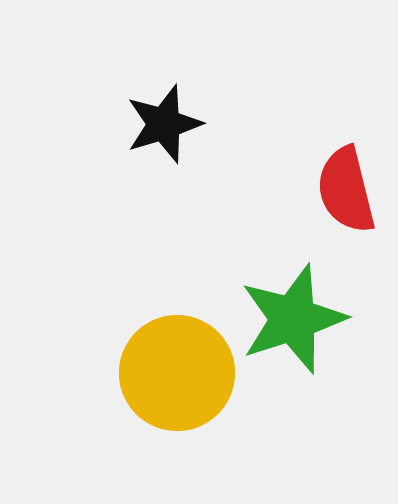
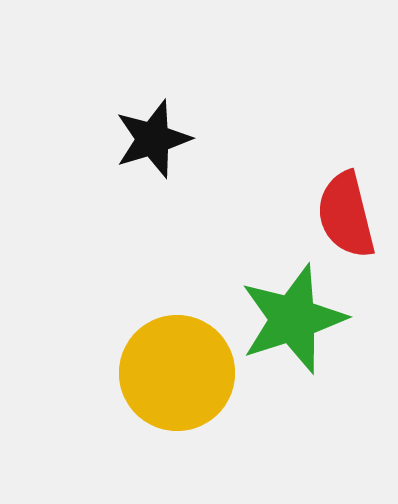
black star: moved 11 px left, 15 px down
red semicircle: moved 25 px down
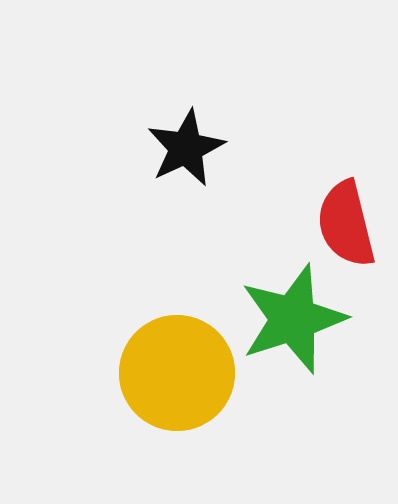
black star: moved 33 px right, 9 px down; rotated 8 degrees counterclockwise
red semicircle: moved 9 px down
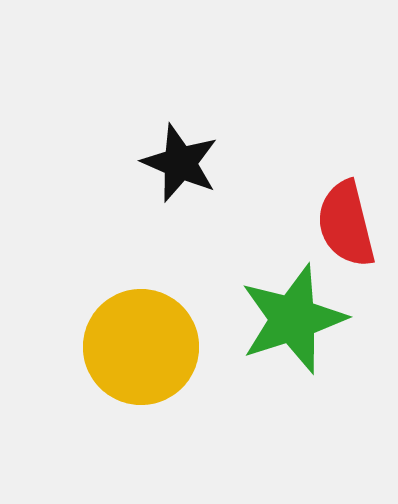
black star: moved 6 px left, 15 px down; rotated 24 degrees counterclockwise
yellow circle: moved 36 px left, 26 px up
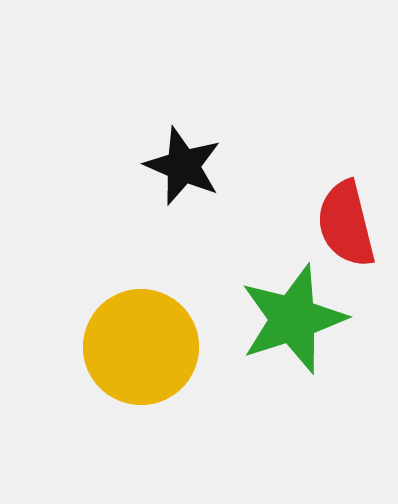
black star: moved 3 px right, 3 px down
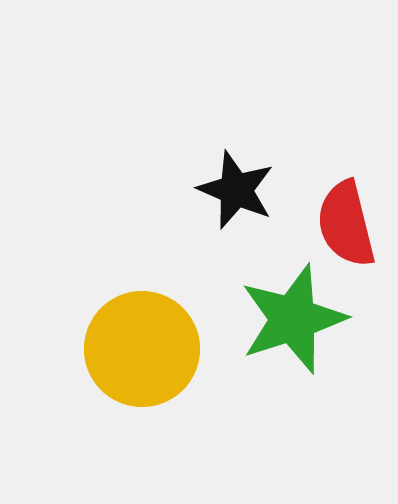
black star: moved 53 px right, 24 px down
yellow circle: moved 1 px right, 2 px down
